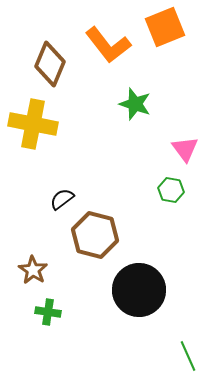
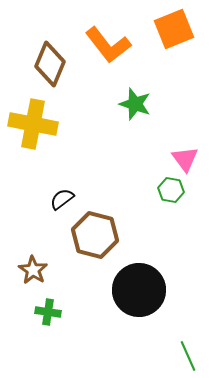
orange square: moved 9 px right, 2 px down
pink triangle: moved 10 px down
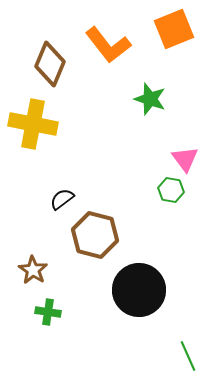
green star: moved 15 px right, 5 px up
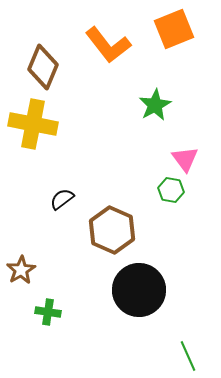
brown diamond: moved 7 px left, 3 px down
green star: moved 5 px right, 6 px down; rotated 24 degrees clockwise
brown hexagon: moved 17 px right, 5 px up; rotated 9 degrees clockwise
brown star: moved 12 px left; rotated 8 degrees clockwise
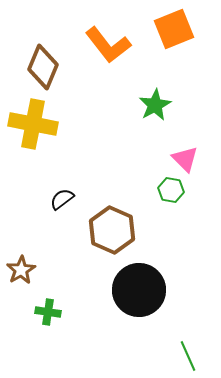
pink triangle: rotated 8 degrees counterclockwise
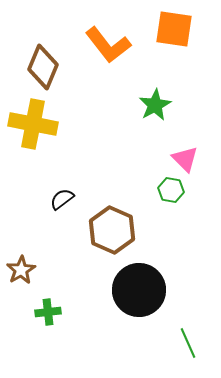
orange square: rotated 30 degrees clockwise
green cross: rotated 15 degrees counterclockwise
green line: moved 13 px up
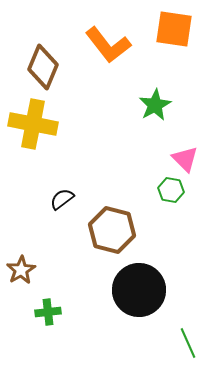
brown hexagon: rotated 9 degrees counterclockwise
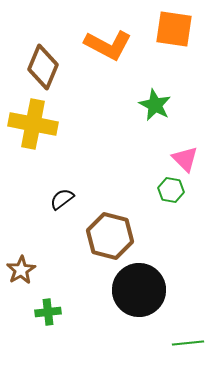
orange L-shape: rotated 24 degrees counterclockwise
green star: rotated 16 degrees counterclockwise
brown hexagon: moved 2 px left, 6 px down
green line: rotated 72 degrees counterclockwise
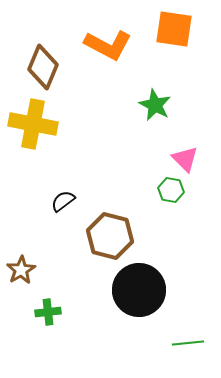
black semicircle: moved 1 px right, 2 px down
